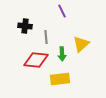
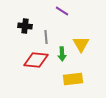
purple line: rotated 32 degrees counterclockwise
yellow triangle: rotated 18 degrees counterclockwise
yellow rectangle: moved 13 px right
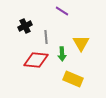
black cross: rotated 32 degrees counterclockwise
yellow triangle: moved 1 px up
yellow rectangle: rotated 30 degrees clockwise
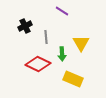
red diamond: moved 2 px right, 4 px down; rotated 20 degrees clockwise
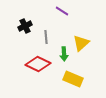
yellow triangle: rotated 18 degrees clockwise
green arrow: moved 2 px right
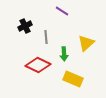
yellow triangle: moved 5 px right
red diamond: moved 1 px down
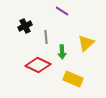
green arrow: moved 2 px left, 2 px up
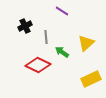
green arrow: rotated 128 degrees clockwise
yellow rectangle: moved 18 px right; rotated 48 degrees counterclockwise
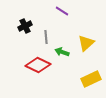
green arrow: rotated 16 degrees counterclockwise
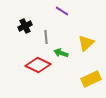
green arrow: moved 1 px left, 1 px down
